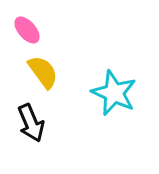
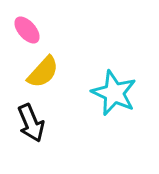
yellow semicircle: rotated 78 degrees clockwise
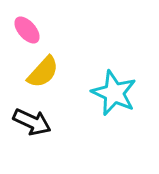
black arrow: moved 1 px right, 1 px up; rotated 42 degrees counterclockwise
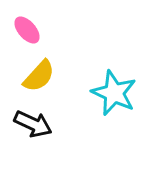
yellow semicircle: moved 4 px left, 4 px down
black arrow: moved 1 px right, 2 px down
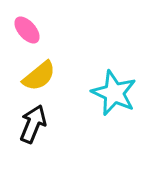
yellow semicircle: rotated 9 degrees clockwise
black arrow: rotated 93 degrees counterclockwise
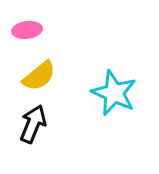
pink ellipse: rotated 56 degrees counterclockwise
